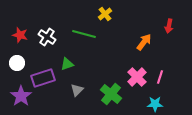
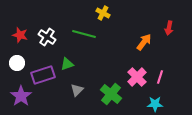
yellow cross: moved 2 px left, 1 px up; rotated 24 degrees counterclockwise
red arrow: moved 2 px down
purple rectangle: moved 3 px up
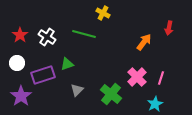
red star: rotated 21 degrees clockwise
pink line: moved 1 px right, 1 px down
cyan star: rotated 28 degrees counterclockwise
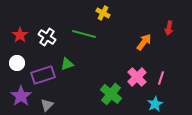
gray triangle: moved 30 px left, 15 px down
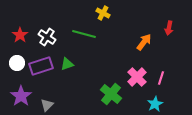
purple rectangle: moved 2 px left, 9 px up
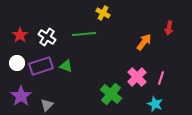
green line: rotated 20 degrees counterclockwise
green triangle: moved 1 px left, 2 px down; rotated 40 degrees clockwise
cyan star: rotated 21 degrees counterclockwise
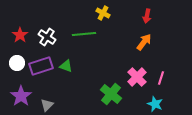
red arrow: moved 22 px left, 12 px up
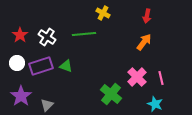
pink line: rotated 32 degrees counterclockwise
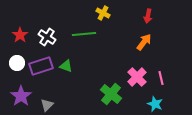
red arrow: moved 1 px right
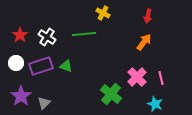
white circle: moved 1 px left
gray triangle: moved 3 px left, 2 px up
